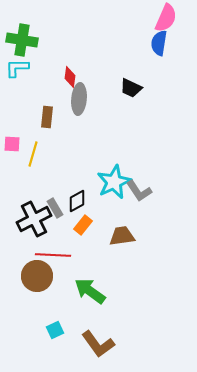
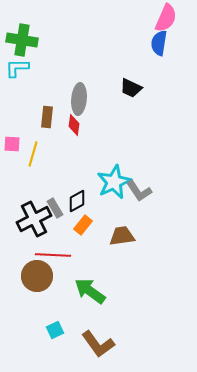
red diamond: moved 4 px right, 48 px down
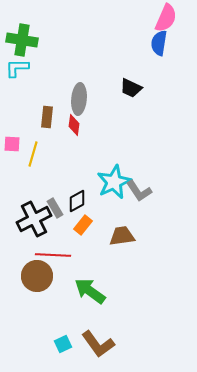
cyan square: moved 8 px right, 14 px down
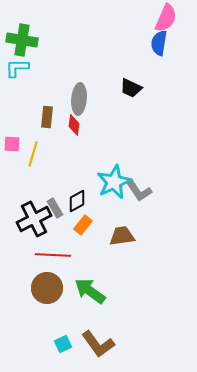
brown circle: moved 10 px right, 12 px down
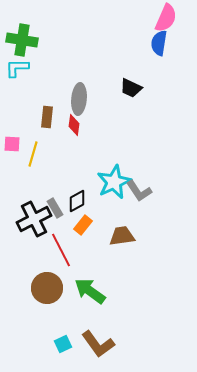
red line: moved 8 px right, 5 px up; rotated 60 degrees clockwise
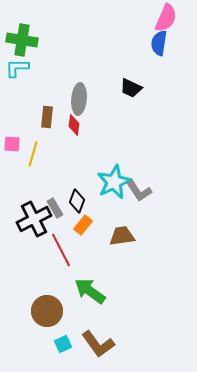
black diamond: rotated 40 degrees counterclockwise
brown circle: moved 23 px down
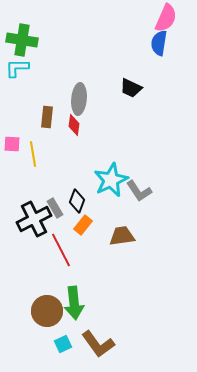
yellow line: rotated 25 degrees counterclockwise
cyan star: moved 3 px left, 2 px up
green arrow: moved 16 px left, 12 px down; rotated 132 degrees counterclockwise
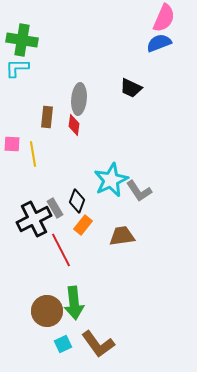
pink semicircle: moved 2 px left
blue semicircle: rotated 60 degrees clockwise
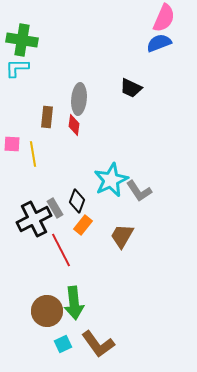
brown trapezoid: rotated 52 degrees counterclockwise
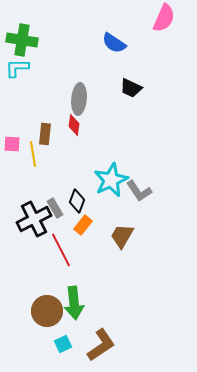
blue semicircle: moved 45 px left; rotated 125 degrees counterclockwise
brown rectangle: moved 2 px left, 17 px down
brown L-shape: moved 3 px right, 1 px down; rotated 88 degrees counterclockwise
